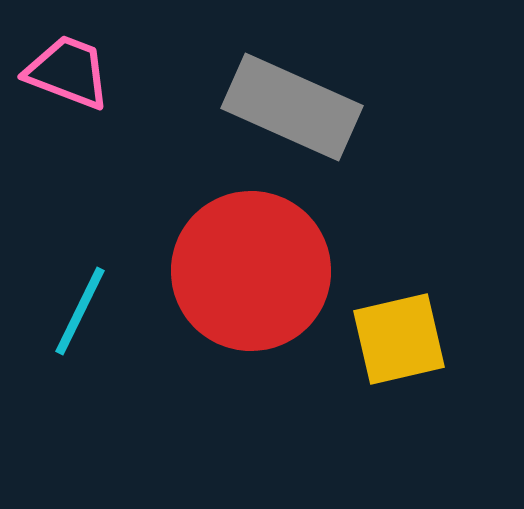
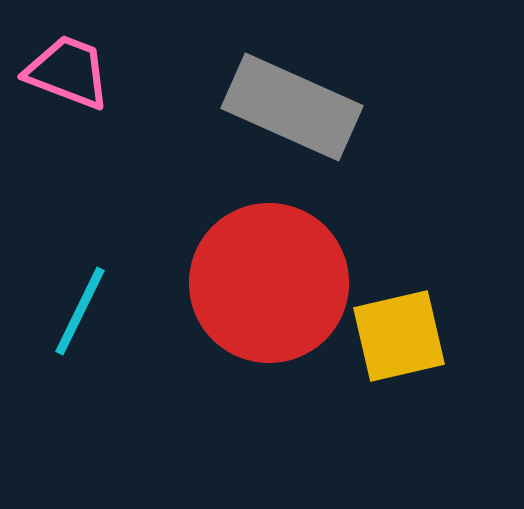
red circle: moved 18 px right, 12 px down
yellow square: moved 3 px up
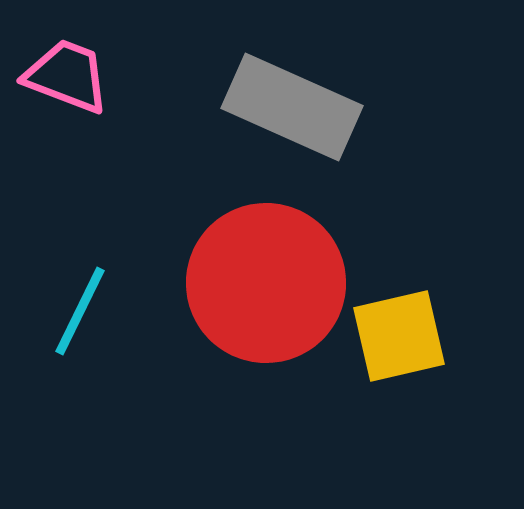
pink trapezoid: moved 1 px left, 4 px down
red circle: moved 3 px left
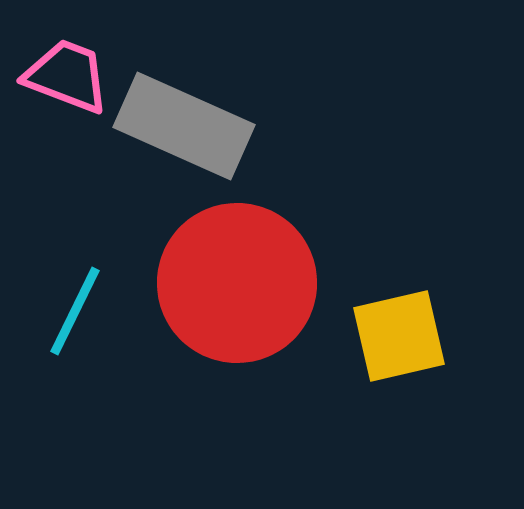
gray rectangle: moved 108 px left, 19 px down
red circle: moved 29 px left
cyan line: moved 5 px left
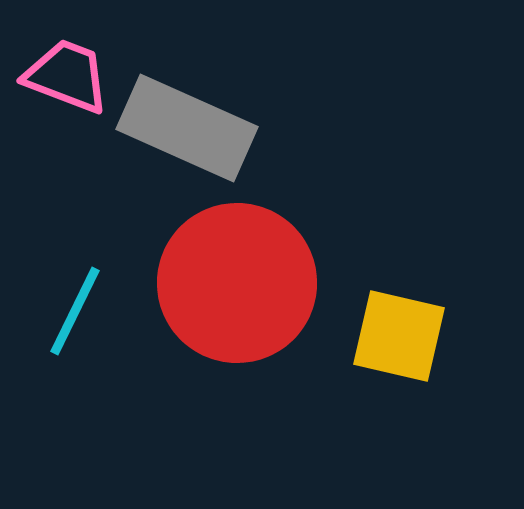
gray rectangle: moved 3 px right, 2 px down
yellow square: rotated 26 degrees clockwise
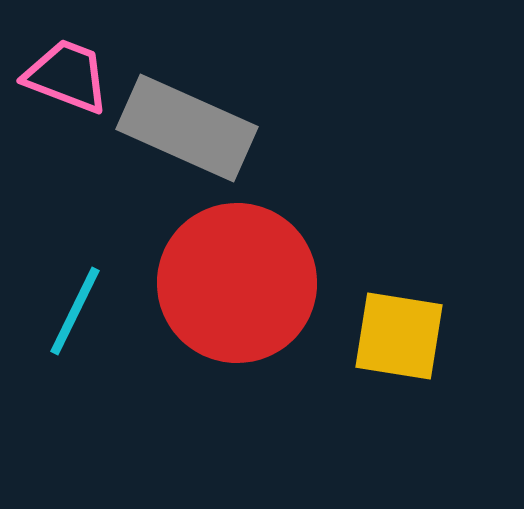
yellow square: rotated 4 degrees counterclockwise
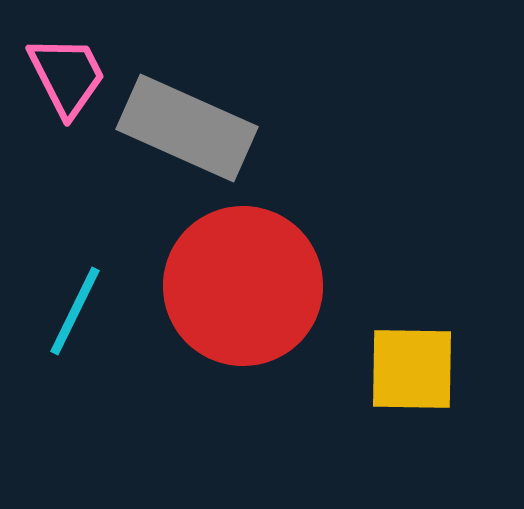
pink trapezoid: rotated 42 degrees clockwise
red circle: moved 6 px right, 3 px down
yellow square: moved 13 px right, 33 px down; rotated 8 degrees counterclockwise
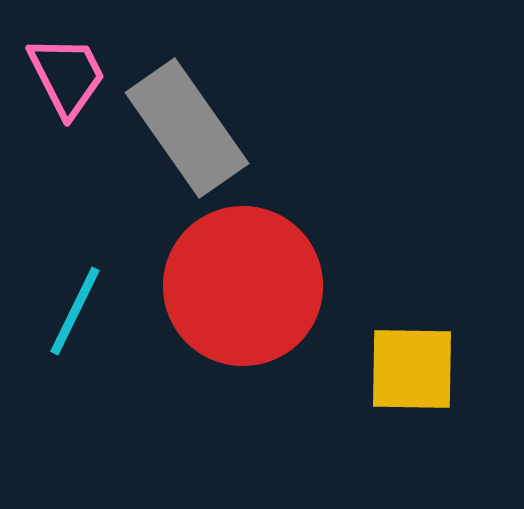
gray rectangle: rotated 31 degrees clockwise
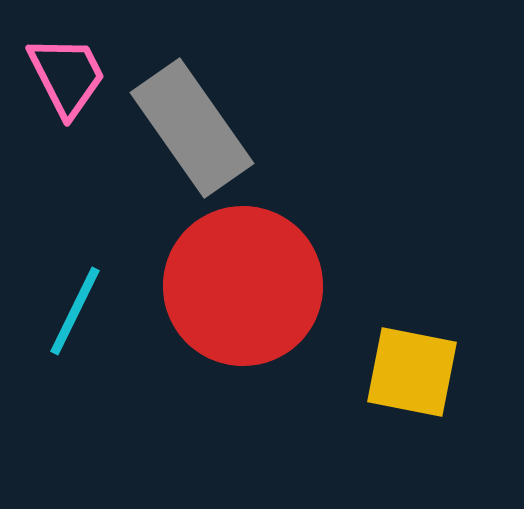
gray rectangle: moved 5 px right
yellow square: moved 3 px down; rotated 10 degrees clockwise
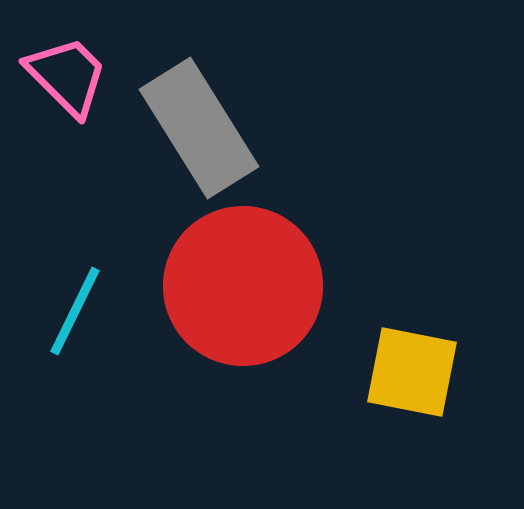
pink trapezoid: rotated 18 degrees counterclockwise
gray rectangle: moved 7 px right; rotated 3 degrees clockwise
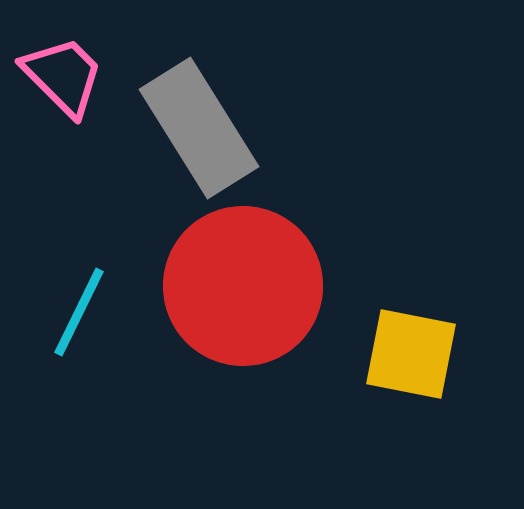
pink trapezoid: moved 4 px left
cyan line: moved 4 px right, 1 px down
yellow square: moved 1 px left, 18 px up
